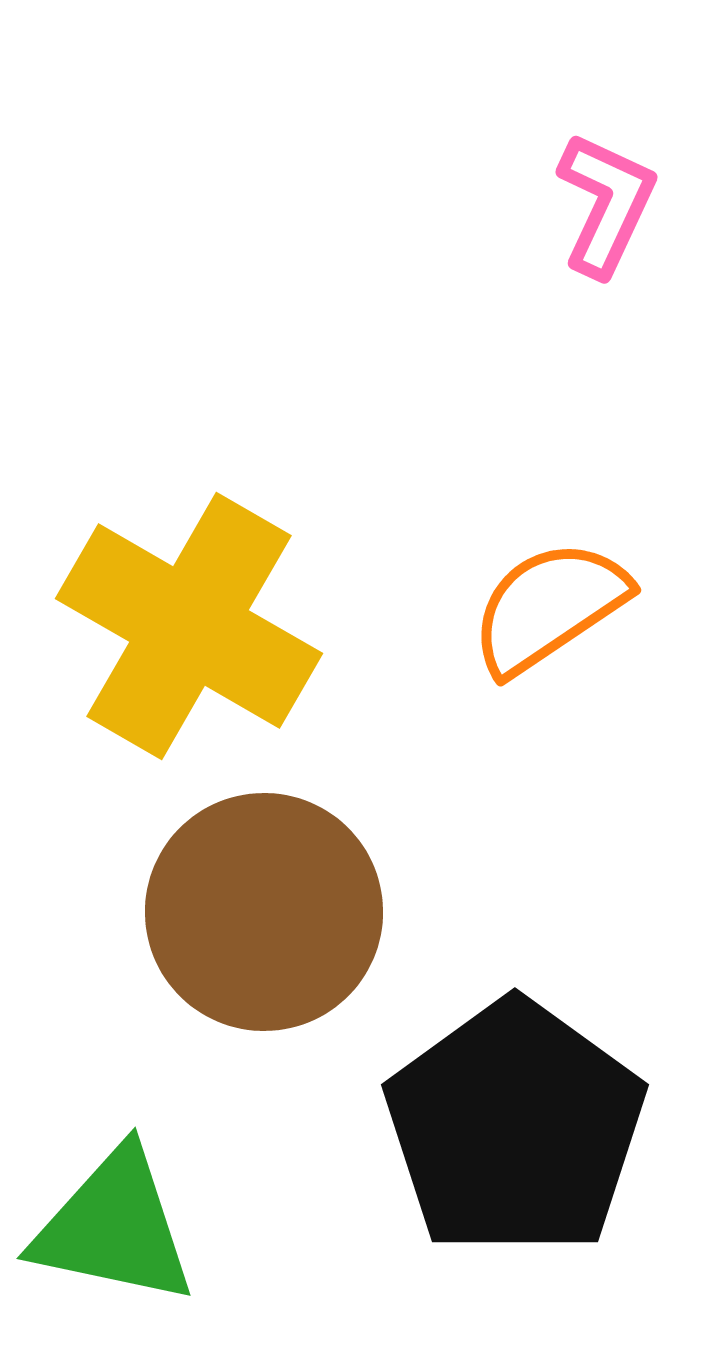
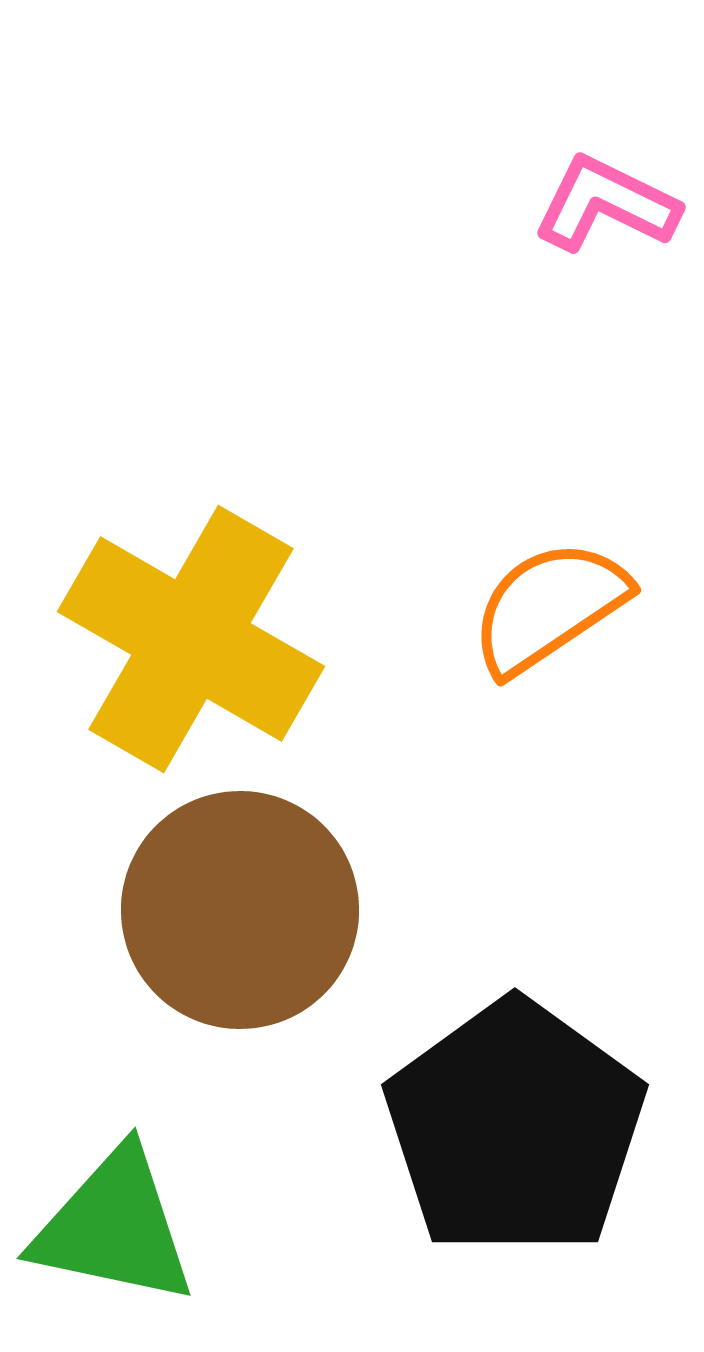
pink L-shape: rotated 89 degrees counterclockwise
yellow cross: moved 2 px right, 13 px down
brown circle: moved 24 px left, 2 px up
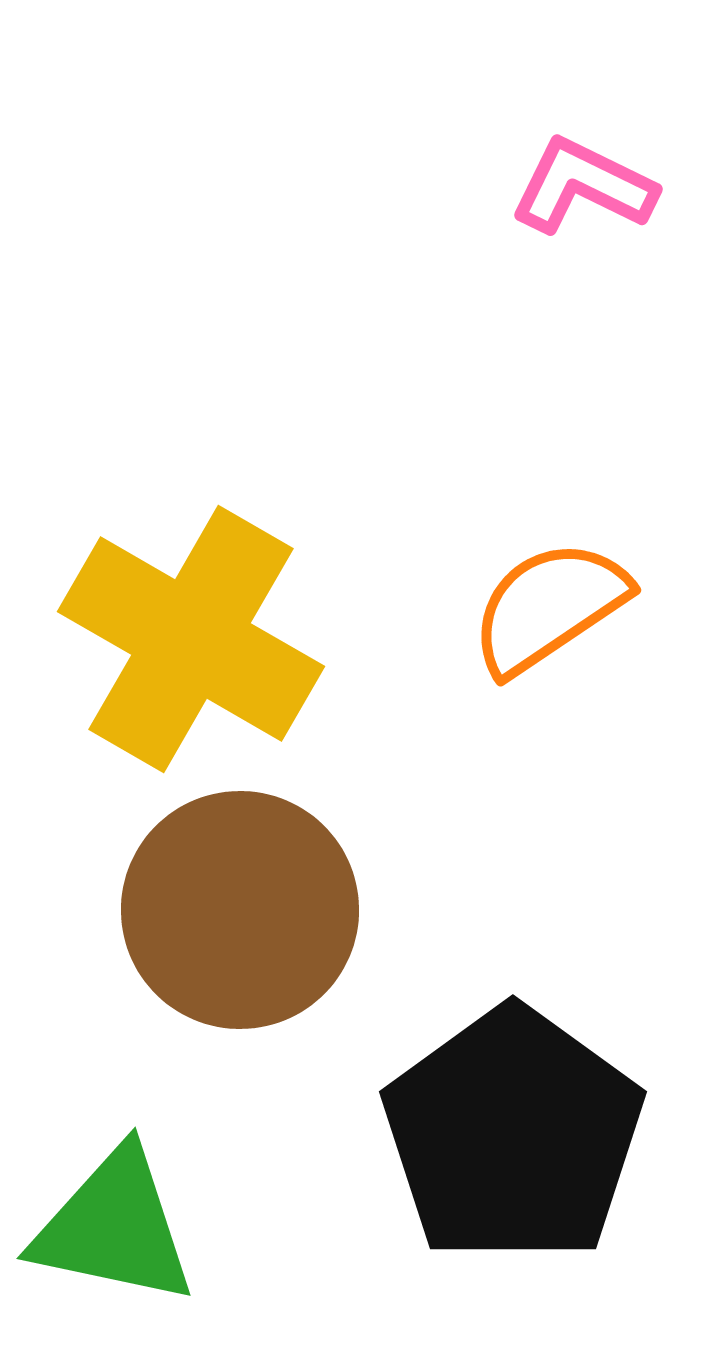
pink L-shape: moved 23 px left, 18 px up
black pentagon: moved 2 px left, 7 px down
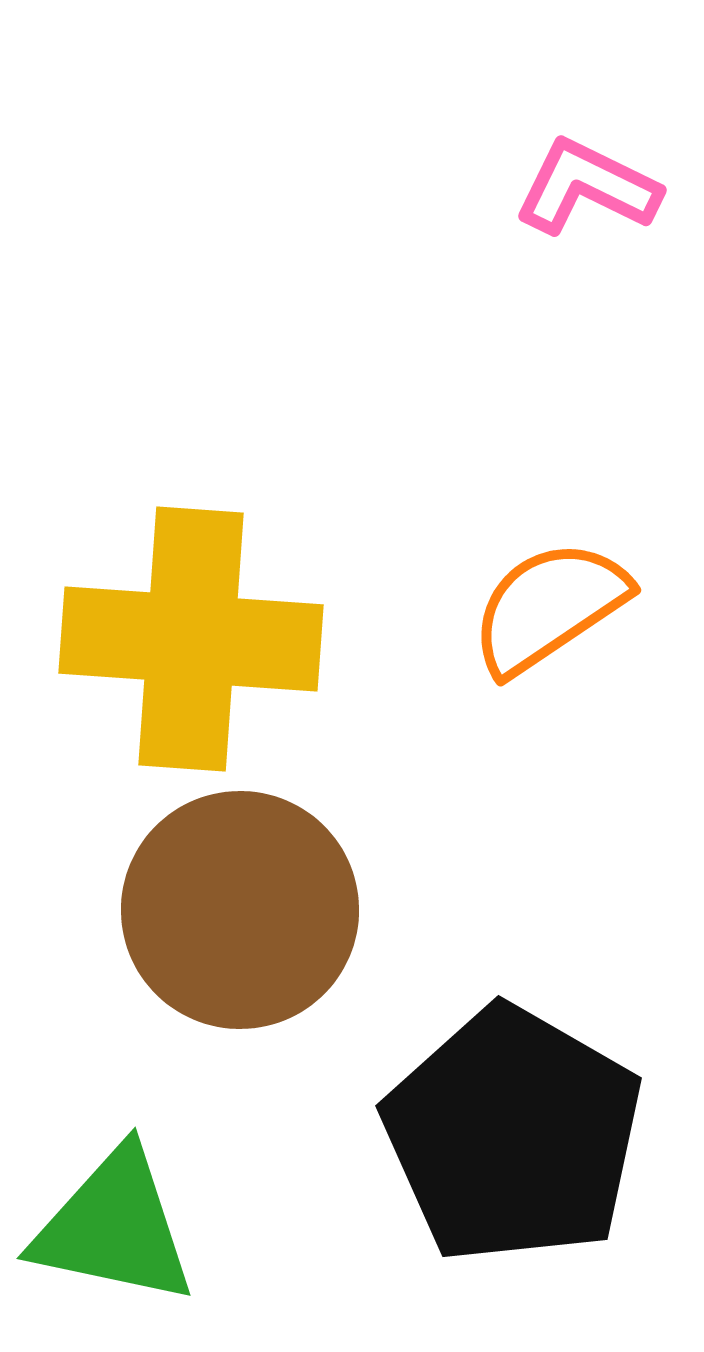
pink L-shape: moved 4 px right, 1 px down
yellow cross: rotated 26 degrees counterclockwise
black pentagon: rotated 6 degrees counterclockwise
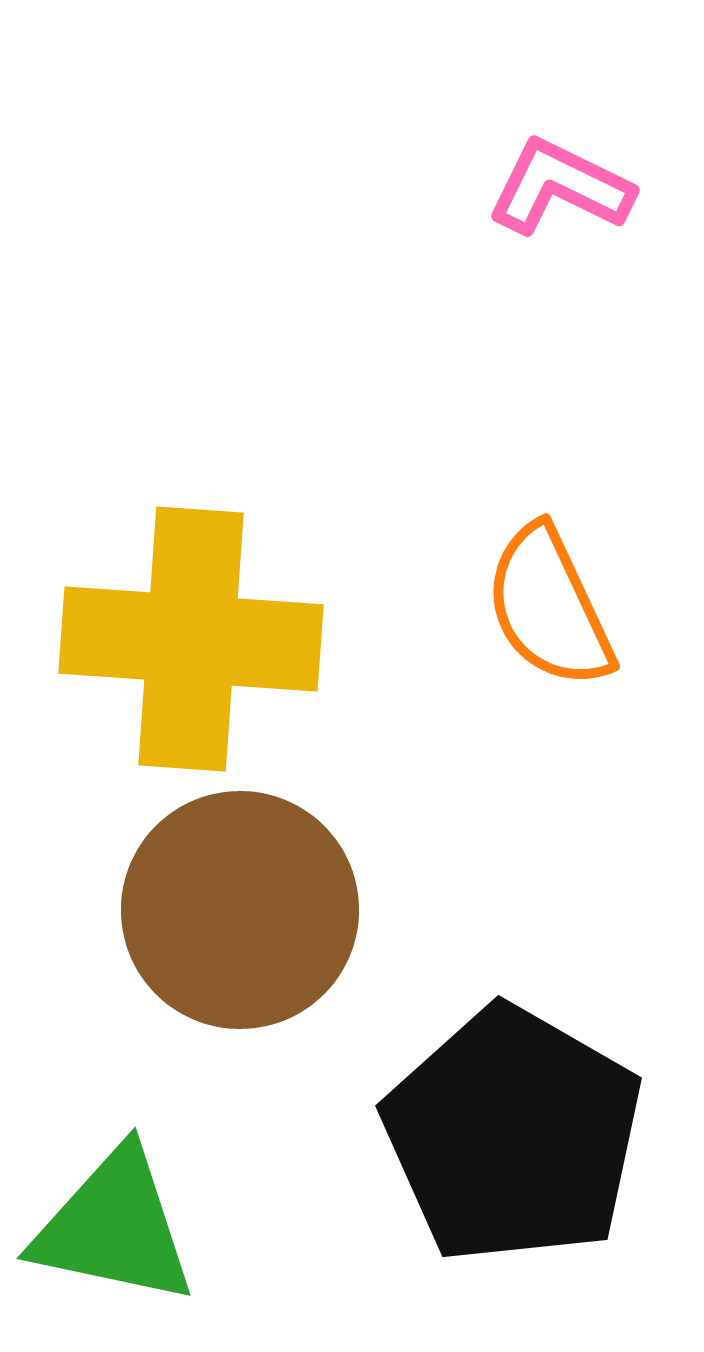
pink L-shape: moved 27 px left
orange semicircle: rotated 81 degrees counterclockwise
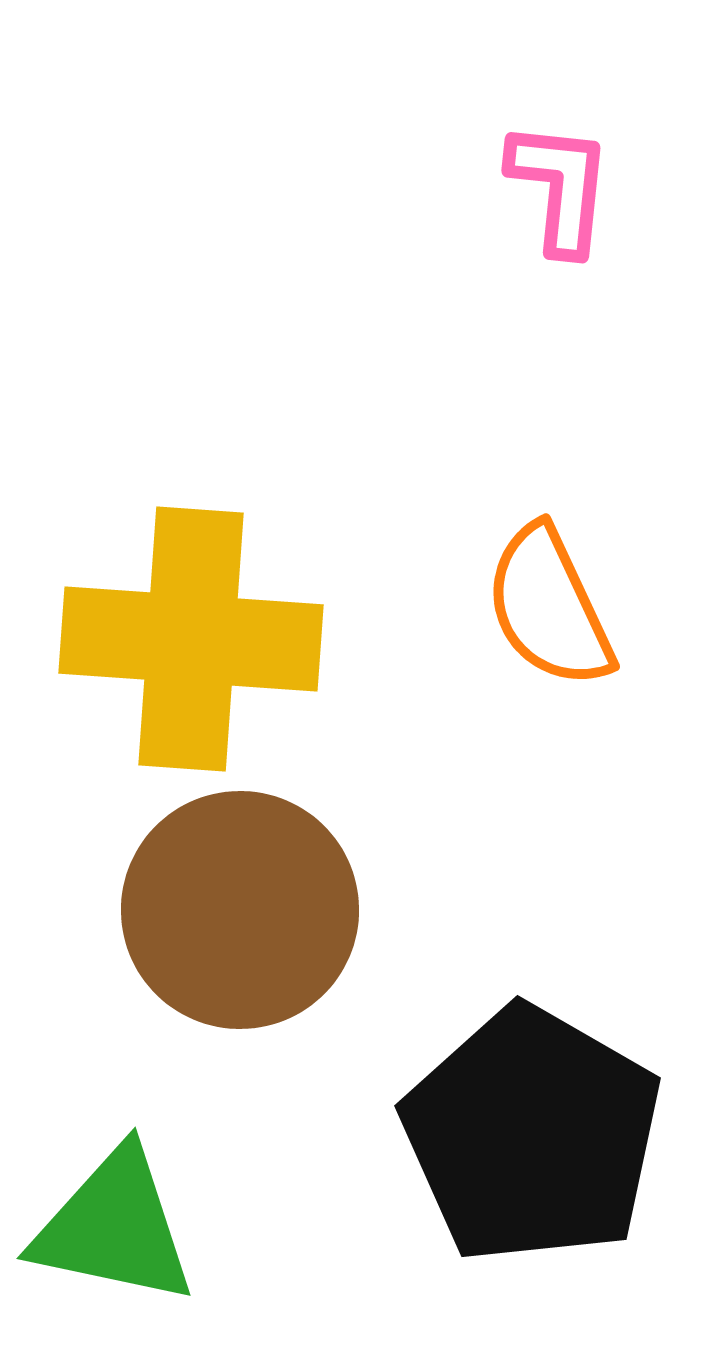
pink L-shape: rotated 70 degrees clockwise
black pentagon: moved 19 px right
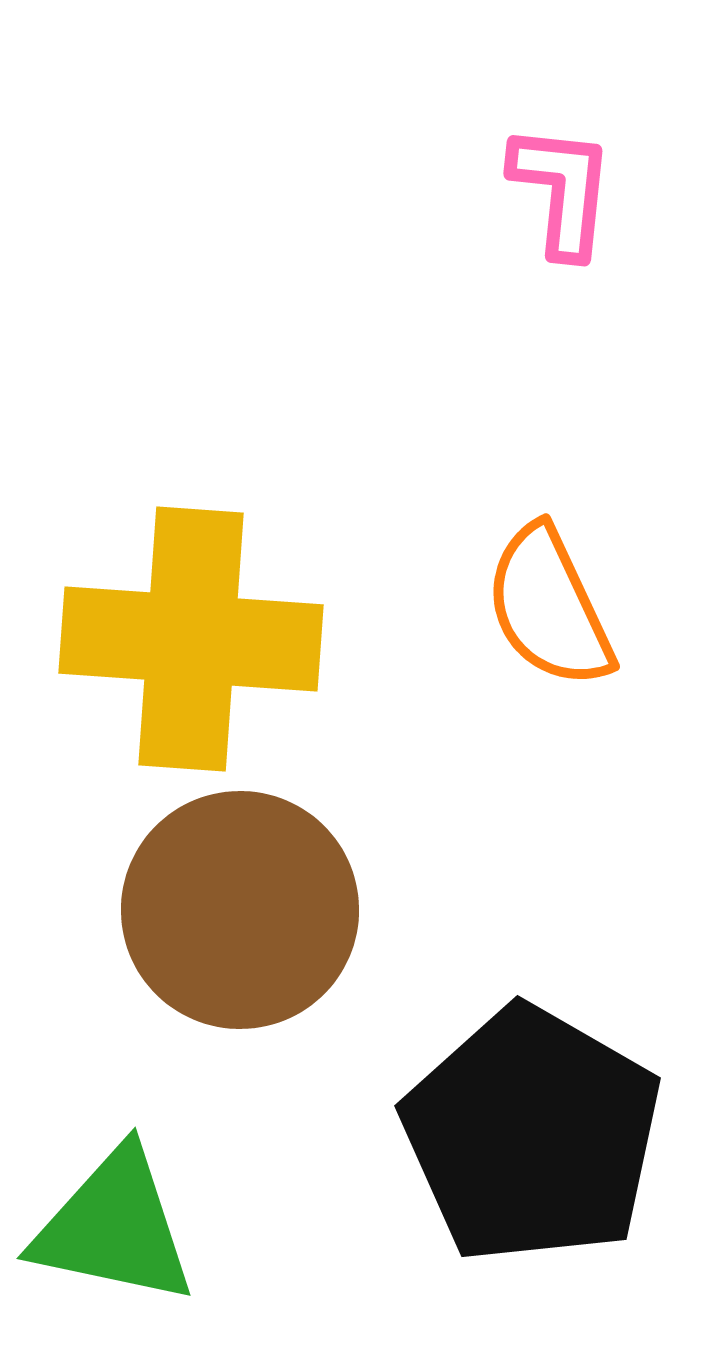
pink L-shape: moved 2 px right, 3 px down
